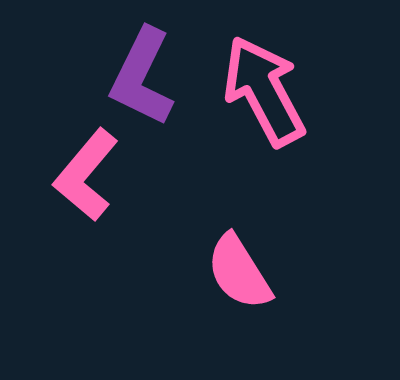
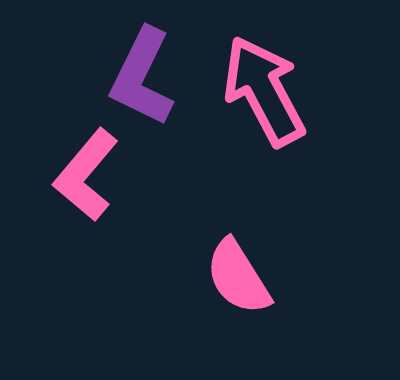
pink semicircle: moved 1 px left, 5 px down
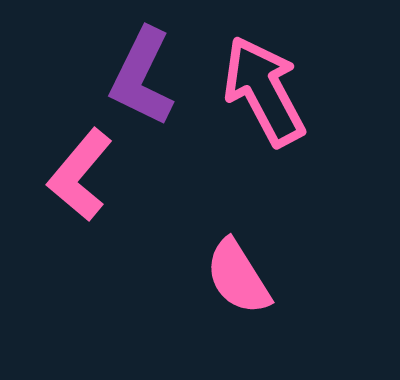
pink L-shape: moved 6 px left
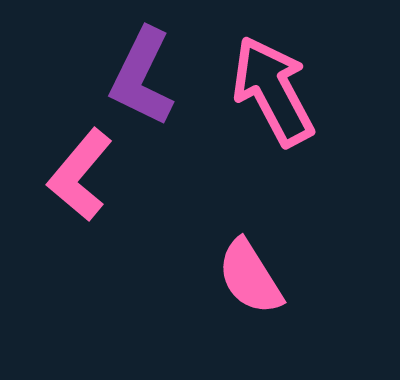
pink arrow: moved 9 px right
pink semicircle: moved 12 px right
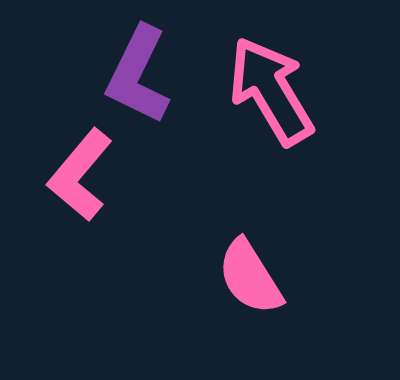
purple L-shape: moved 4 px left, 2 px up
pink arrow: moved 2 px left; rotated 3 degrees counterclockwise
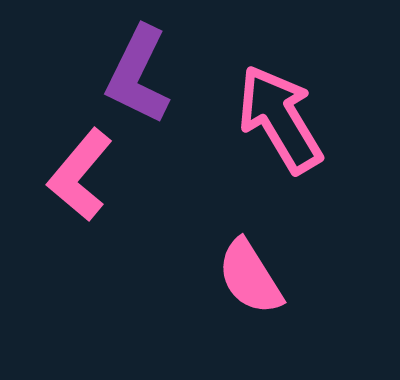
pink arrow: moved 9 px right, 28 px down
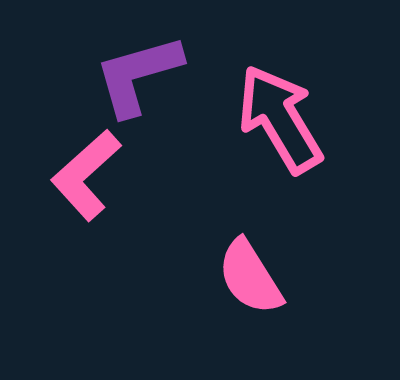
purple L-shape: rotated 48 degrees clockwise
pink L-shape: moved 6 px right; rotated 8 degrees clockwise
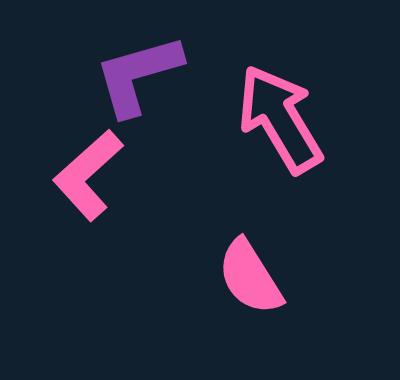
pink L-shape: moved 2 px right
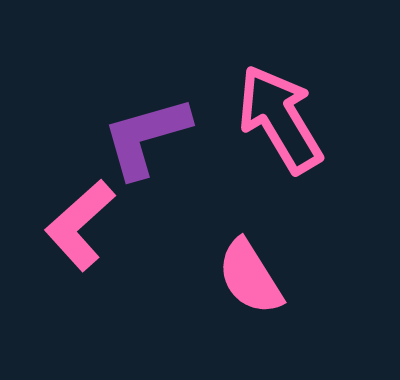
purple L-shape: moved 8 px right, 62 px down
pink L-shape: moved 8 px left, 50 px down
